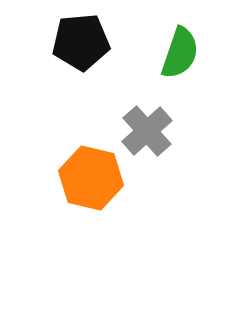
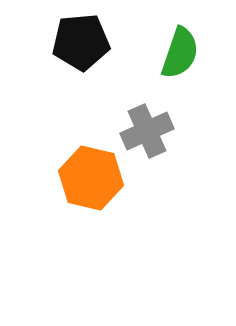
gray cross: rotated 18 degrees clockwise
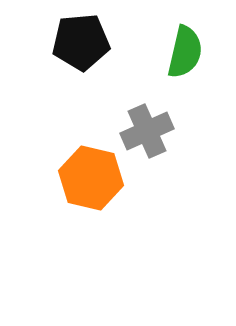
green semicircle: moved 5 px right, 1 px up; rotated 6 degrees counterclockwise
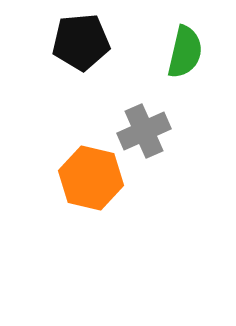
gray cross: moved 3 px left
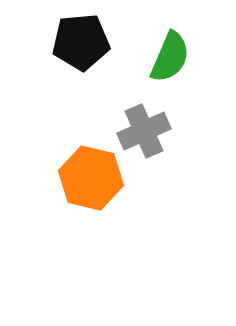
green semicircle: moved 15 px left, 5 px down; rotated 10 degrees clockwise
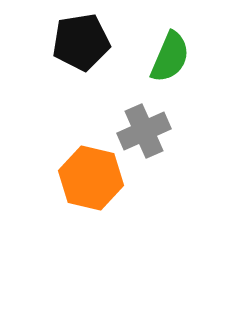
black pentagon: rotated 4 degrees counterclockwise
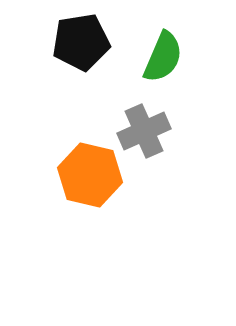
green semicircle: moved 7 px left
orange hexagon: moved 1 px left, 3 px up
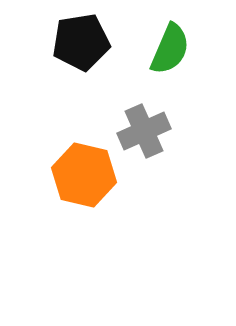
green semicircle: moved 7 px right, 8 px up
orange hexagon: moved 6 px left
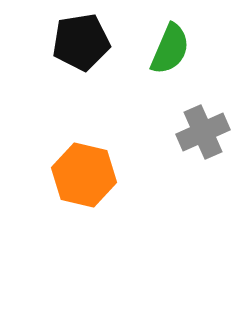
gray cross: moved 59 px right, 1 px down
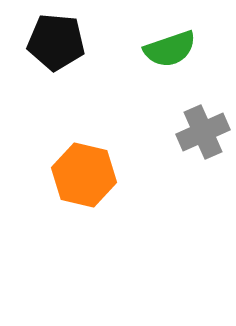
black pentagon: moved 25 px left; rotated 14 degrees clockwise
green semicircle: rotated 48 degrees clockwise
